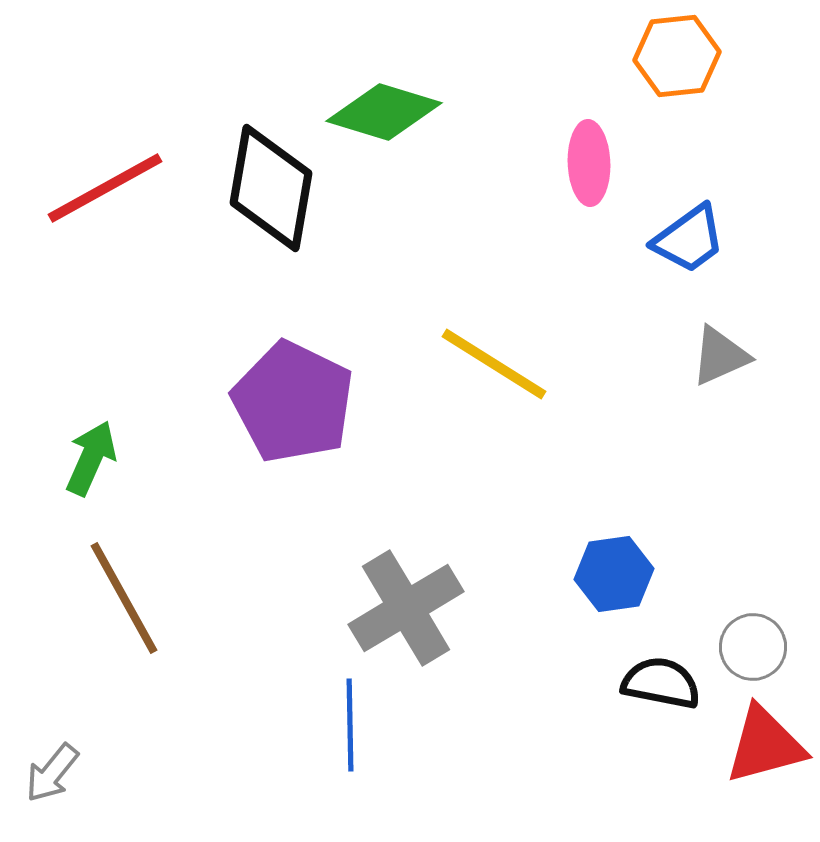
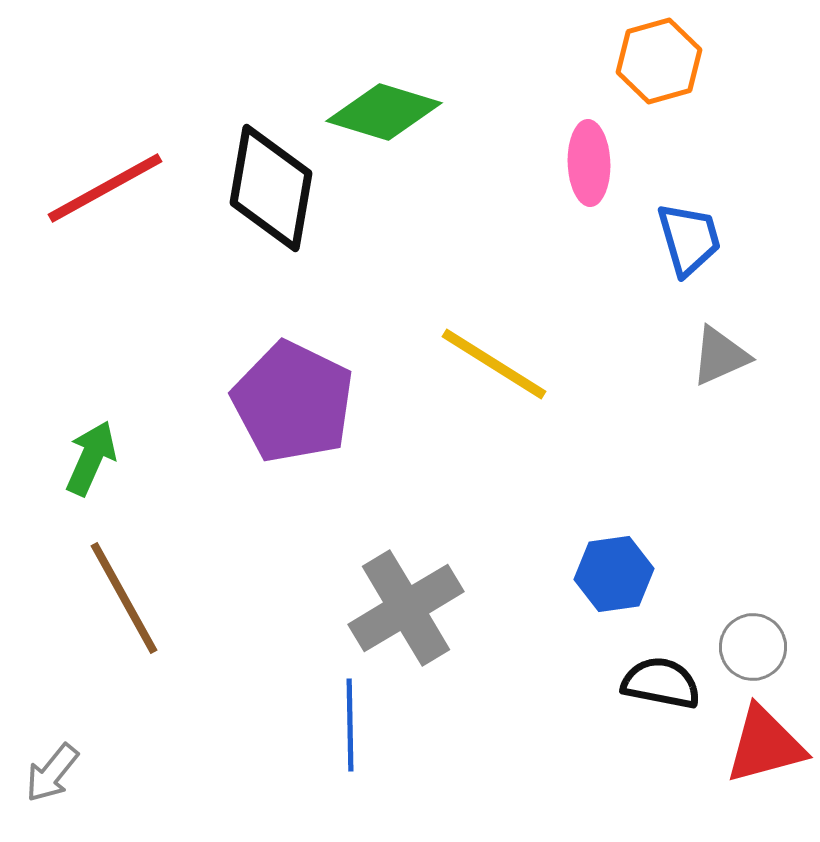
orange hexagon: moved 18 px left, 5 px down; rotated 10 degrees counterclockwise
blue trapezoid: rotated 70 degrees counterclockwise
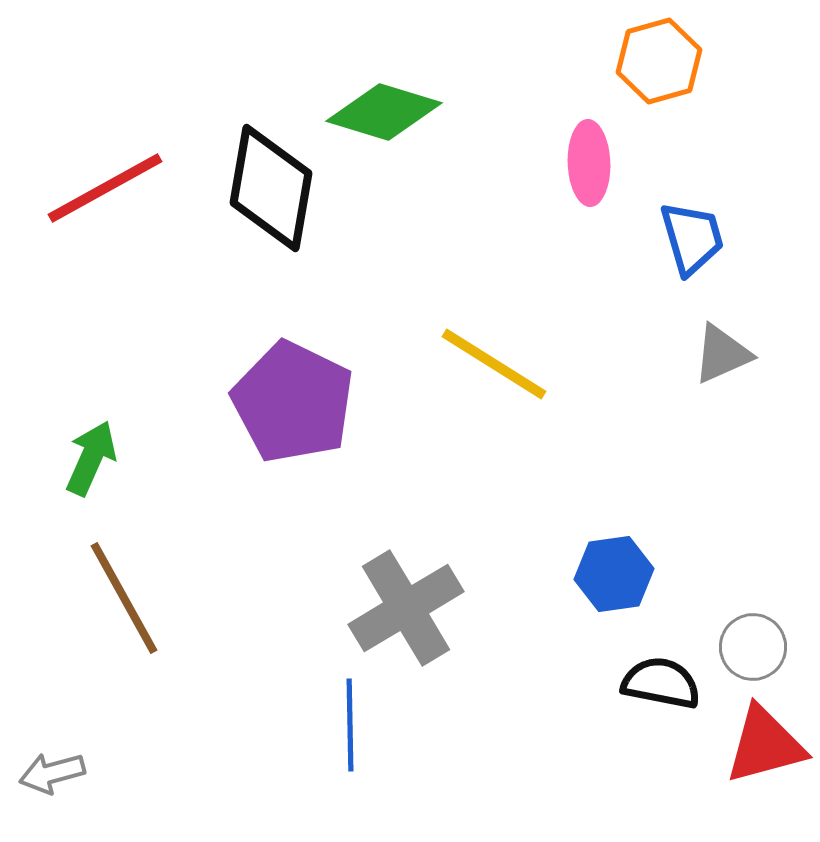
blue trapezoid: moved 3 px right, 1 px up
gray triangle: moved 2 px right, 2 px up
gray arrow: rotated 36 degrees clockwise
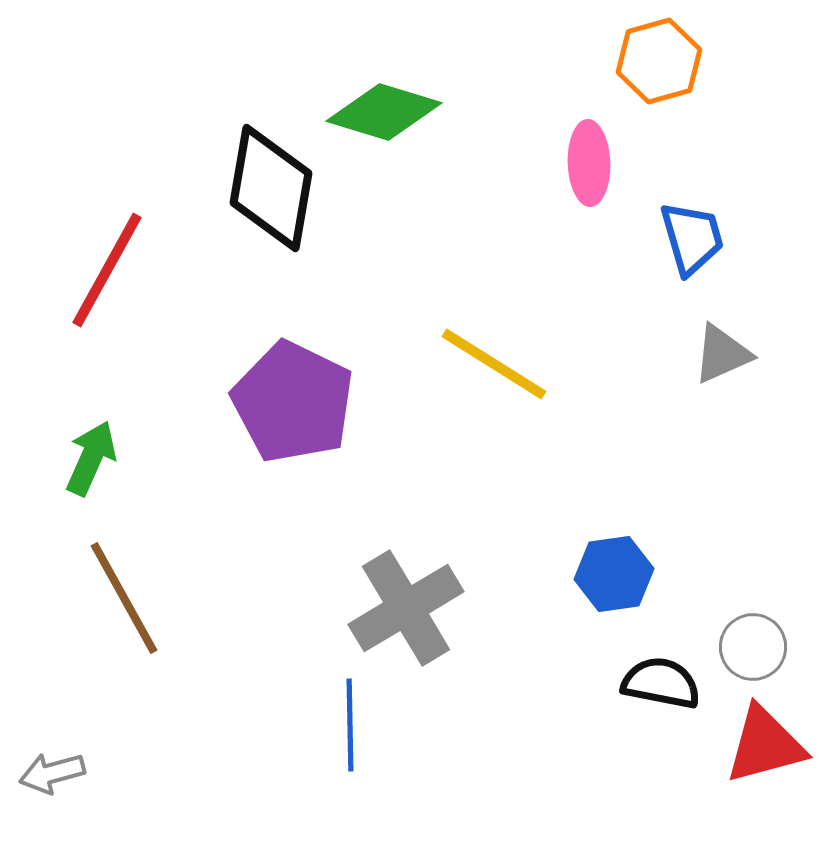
red line: moved 2 px right, 82 px down; rotated 32 degrees counterclockwise
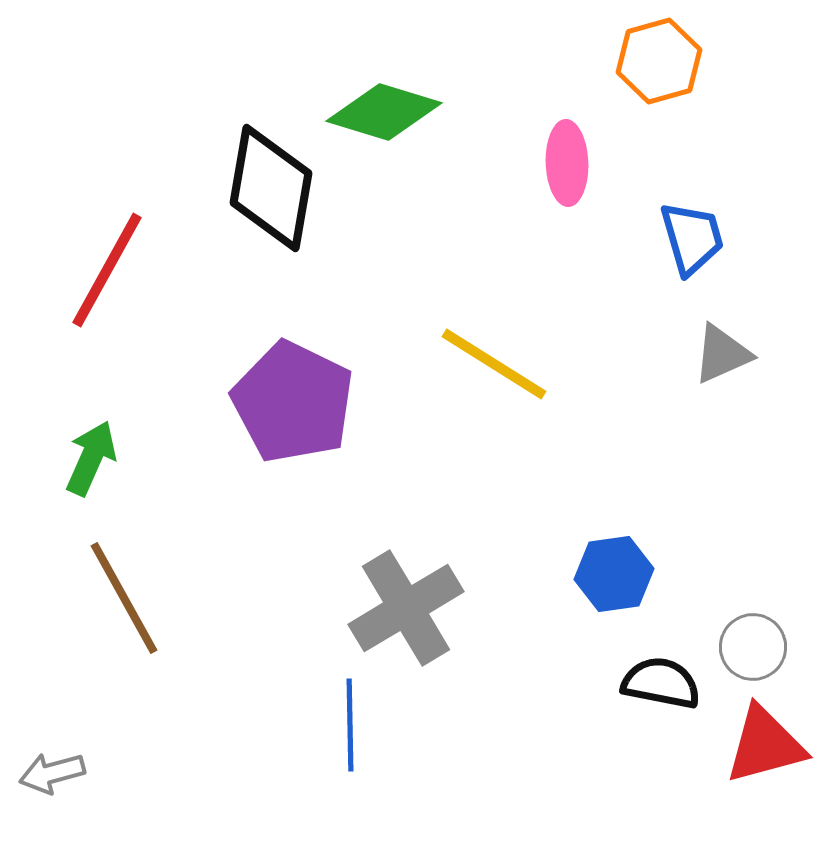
pink ellipse: moved 22 px left
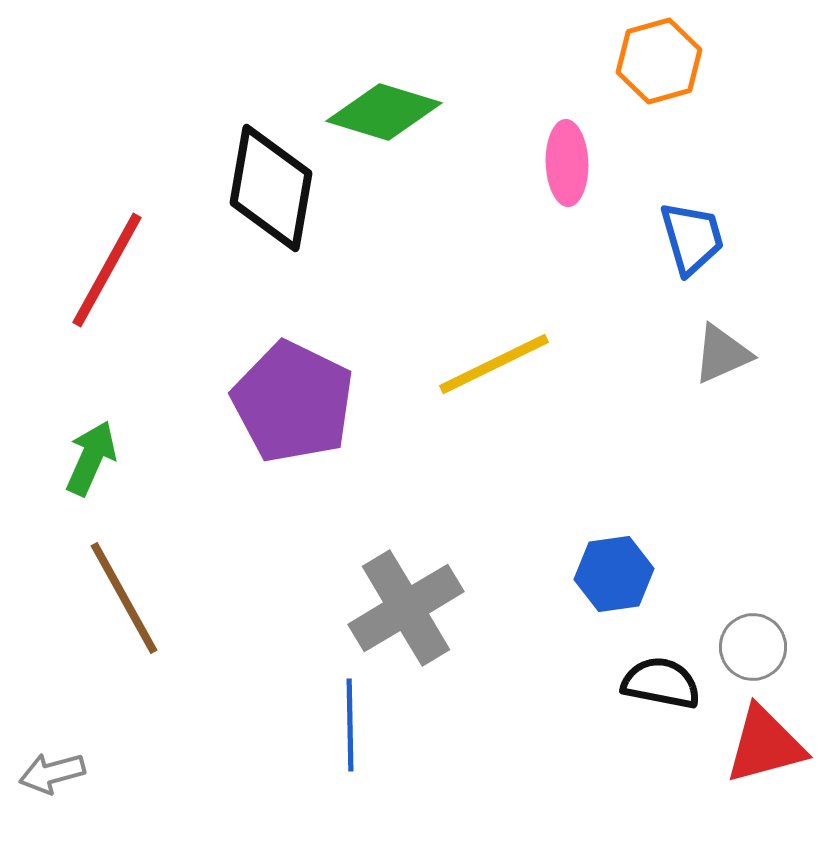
yellow line: rotated 58 degrees counterclockwise
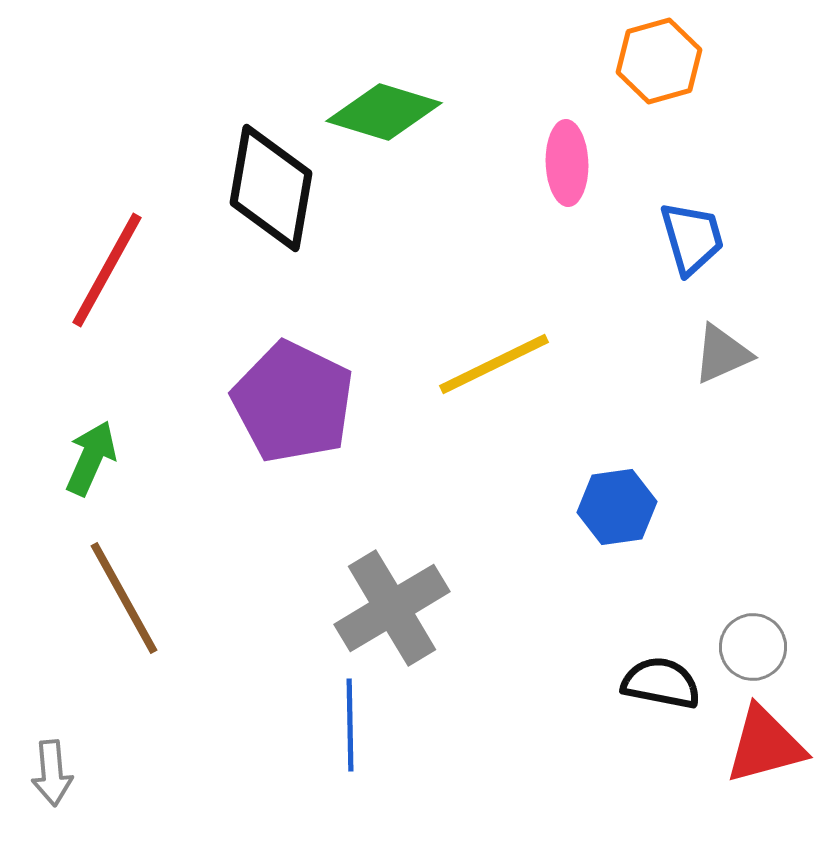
blue hexagon: moved 3 px right, 67 px up
gray cross: moved 14 px left
gray arrow: rotated 80 degrees counterclockwise
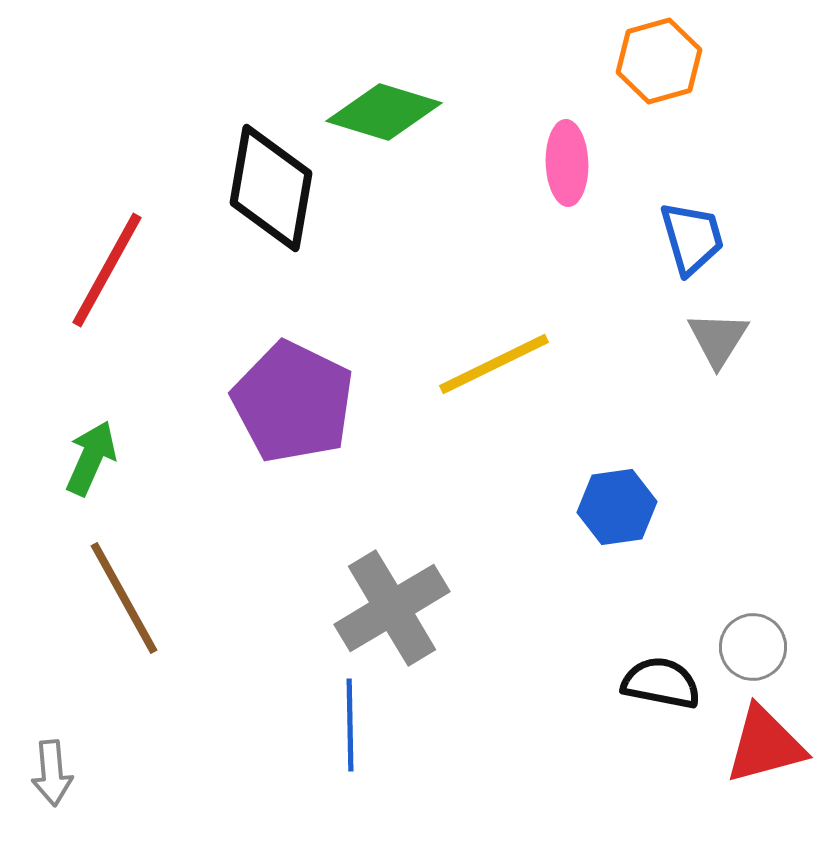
gray triangle: moved 4 px left, 15 px up; rotated 34 degrees counterclockwise
